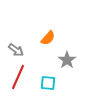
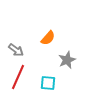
gray star: rotated 12 degrees clockwise
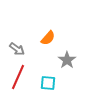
gray arrow: moved 1 px right, 1 px up
gray star: rotated 12 degrees counterclockwise
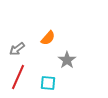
gray arrow: rotated 105 degrees clockwise
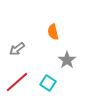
orange semicircle: moved 5 px right, 6 px up; rotated 126 degrees clockwise
red line: moved 1 px left, 5 px down; rotated 25 degrees clockwise
cyan square: rotated 28 degrees clockwise
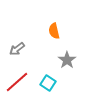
orange semicircle: moved 1 px right, 1 px up
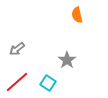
orange semicircle: moved 23 px right, 16 px up
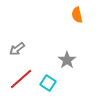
red line: moved 4 px right, 3 px up
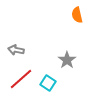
gray arrow: moved 1 px left, 1 px down; rotated 49 degrees clockwise
